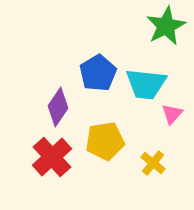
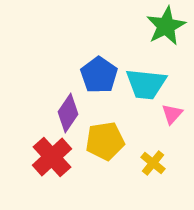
blue pentagon: moved 1 px right, 2 px down; rotated 6 degrees counterclockwise
purple diamond: moved 10 px right, 6 px down
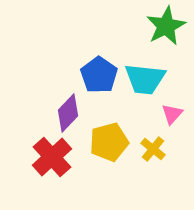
cyan trapezoid: moved 1 px left, 5 px up
purple diamond: rotated 9 degrees clockwise
yellow pentagon: moved 4 px right, 1 px down; rotated 6 degrees counterclockwise
yellow cross: moved 14 px up
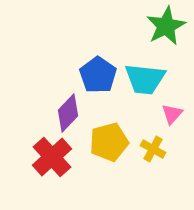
blue pentagon: moved 1 px left
yellow cross: rotated 10 degrees counterclockwise
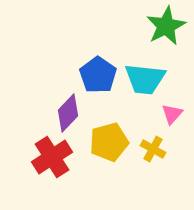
red cross: rotated 9 degrees clockwise
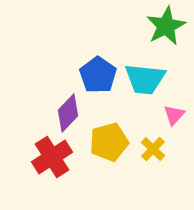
pink triangle: moved 2 px right, 1 px down
yellow cross: rotated 15 degrees clockwise
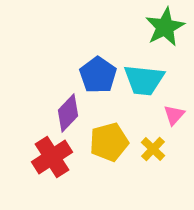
green star: moved 1 px left, 1 px down
cyan trapezoid: moved 1 px left, 1 px down
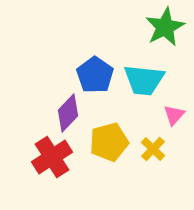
blue pentagon: moved 3 px left
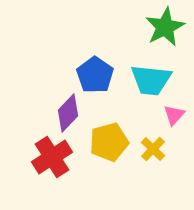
cyan trapezoid: moved 7 px right
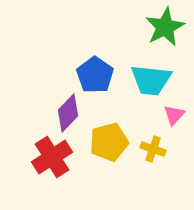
yellow cross: rotated 25 degrees counterclockwise
